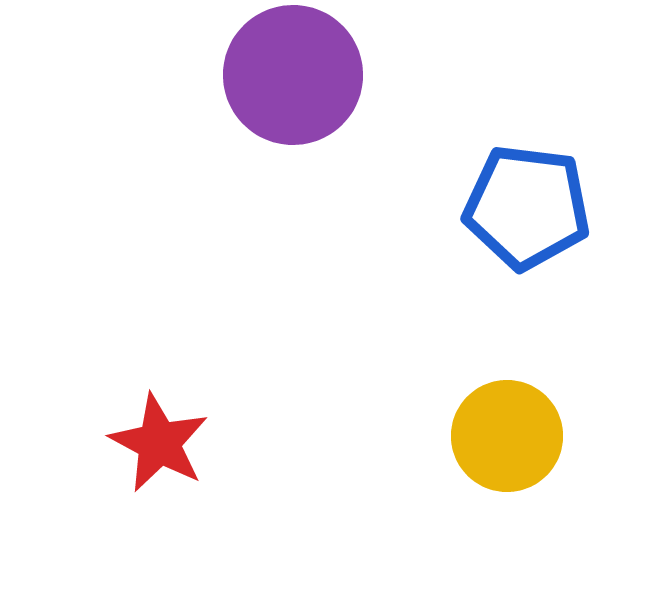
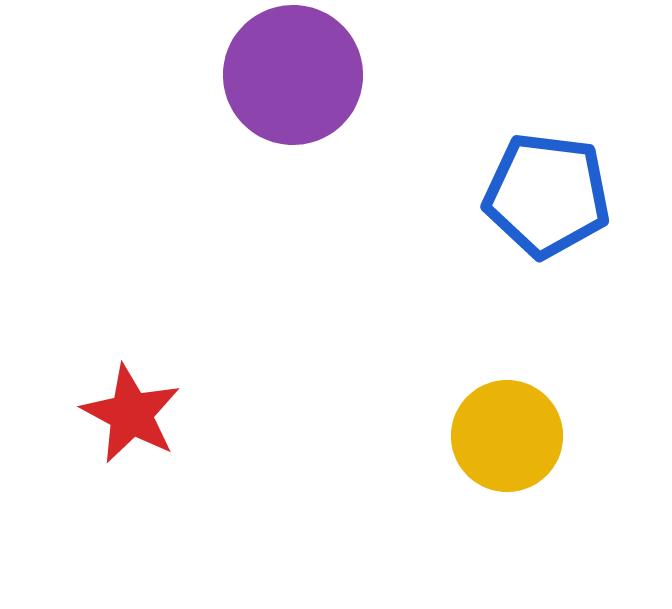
blue pentagon: moved 20 px right, 12 px up
red star: moved 28 px left, 29 px up
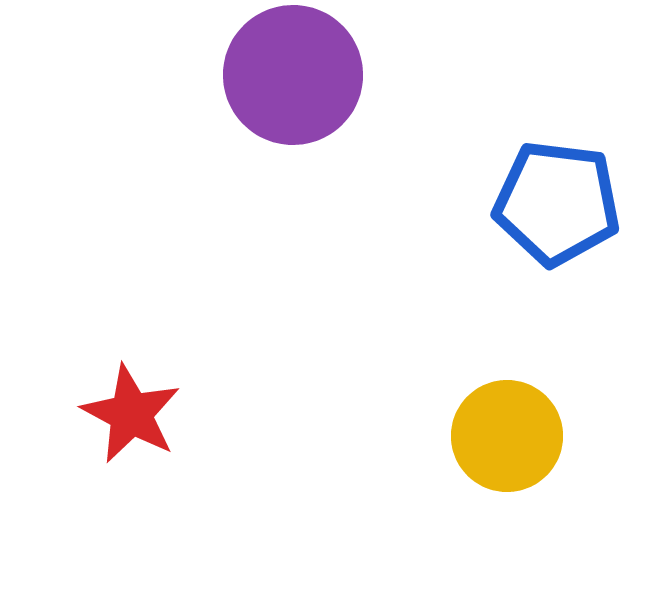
blue pentagon: moved 10 px right, 8 px down
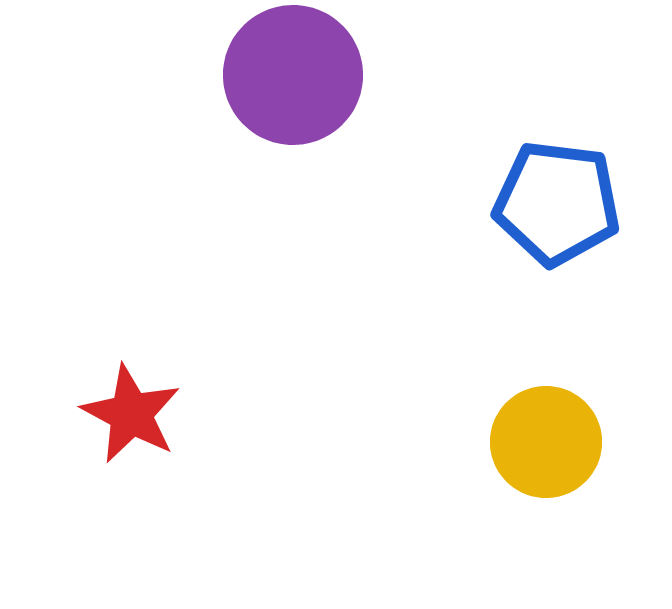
yellow circle: moved 39 px right, 6 px down
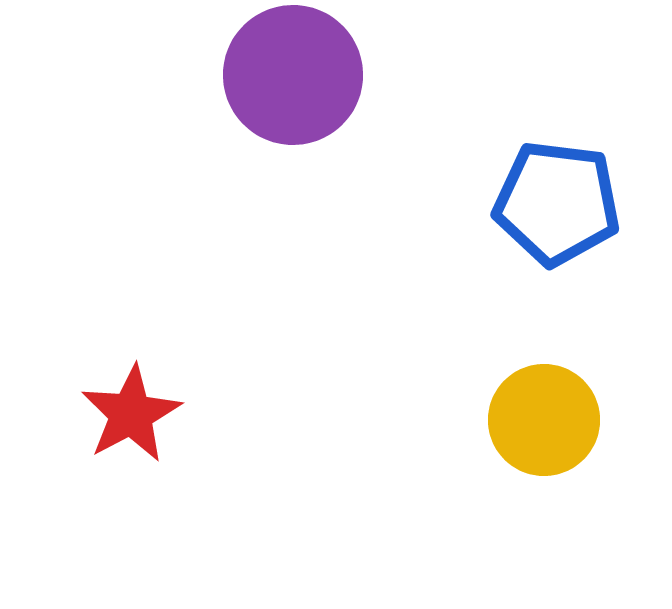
red star: rotated 16 degrees clockwise
yellow circle: moved 2 px left, 22 px up
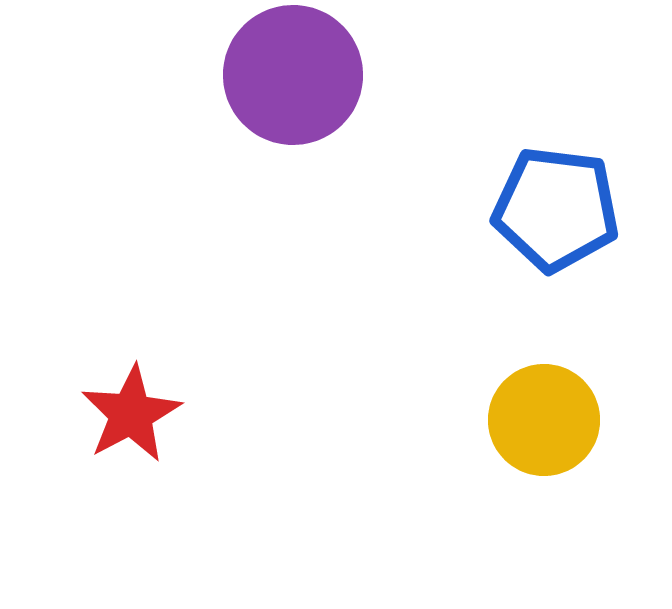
blue pentagon: moved 1 px left, 6 px down
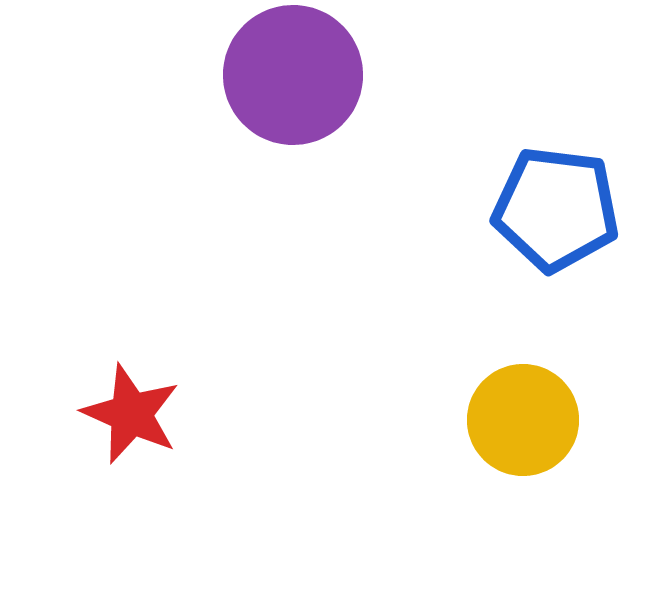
red star: rotated 20 degrees counterclockwise
yellow circle: moved 21 px left
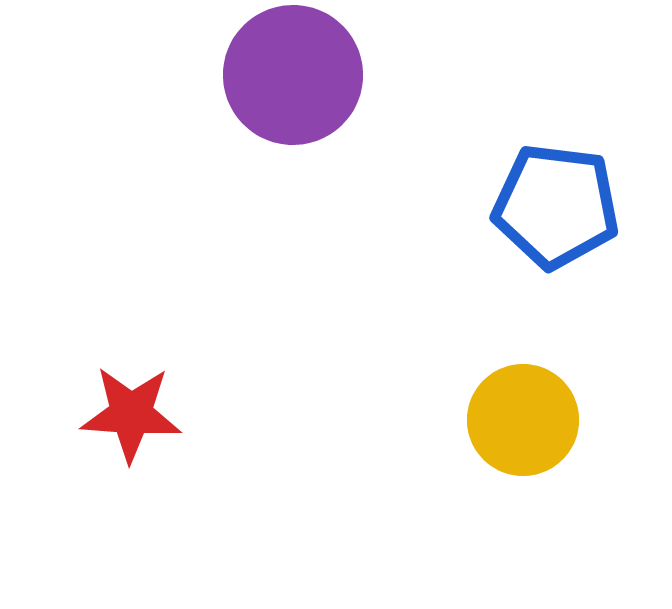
blue pentagon: moved 3 px up
red star: rotated 20 degrees counterclockwise
